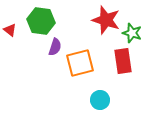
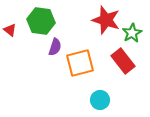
green star: rotated 24 degrees clockwise
red rectangle: rotated 30 degrees counterclockwise
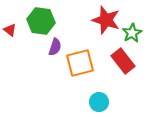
cyan circle: moved 1 px left, 2 px down
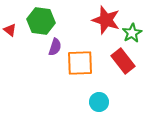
orange square: rotated 12 degrees clockwise
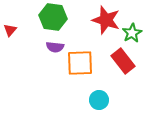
green hexagon: moved 12 px right, 4 px up
red triangle: rotated 32 degrees clockwise
purple semicircle: rotated 78 degrees clockwise
cyan circle: moved 2 px up
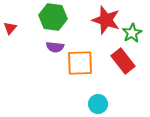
red triangle: moved 2 px up
cyan circle: moved 1 px left, 4 px down
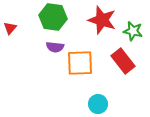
red star: moved 4 px left
green star: moved 1 px right, 2 px up; rotated 30 degrees counterclockwise
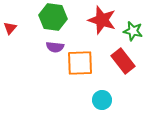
cyan circle: moved 4 px right, 4 px up
